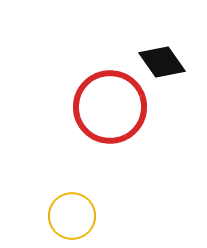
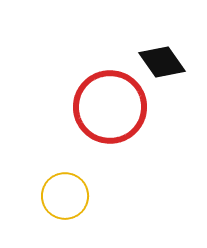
yellow circle: moved 7 px left, 20 px up
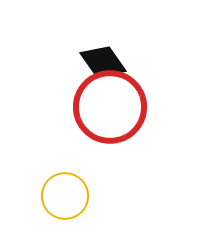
black diamond: moved 59 px left
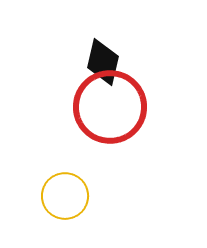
black diamond: rotated 48 degrees clockwise
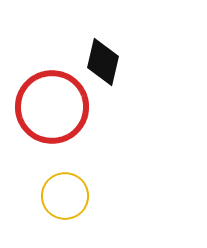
red circle: moved 58 px left
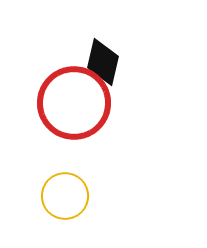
red circle: moved 22 px right, 4 px up
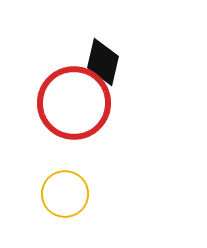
yellow circle: moved 2 px up
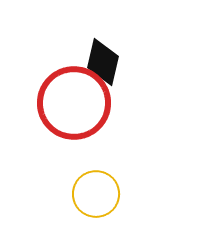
yellow circle: moved 31 px right
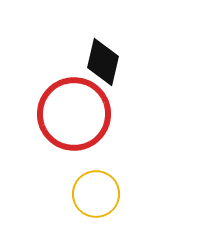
red circle: moved 11 px down
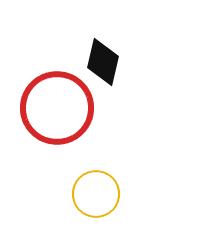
red circle: moved 17 px left, 6 px up
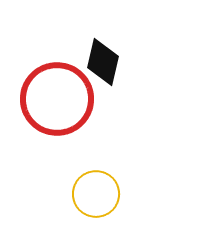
red circle: moved 9 px up
